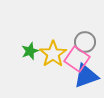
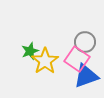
yellow star: moved 8 px left, 7 px down
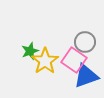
pink square: moved 3 px left, 1 px down
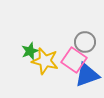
yellow star: rotated 24 degrees counterclockwise
blue triangle: moved 1 px right, 1 px up
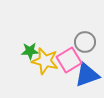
green star: rotated 18 degrees clockwise
pink square: moved 5 px left; rotated 25 degrees clockwise
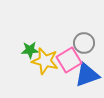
gray circle: moved 1 px left, 1 px down
green star: moved 1 px up
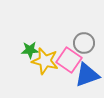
pink square: rotated 25 degrees counterclockwise
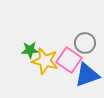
gray circle: moved 1 px right
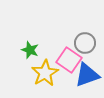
green star: rotated 24 degrees clockwise
yellow star: moved 12 px down; rotated 28 degrees clockwise
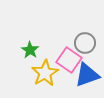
green star: rotated 12 degrees clockwise
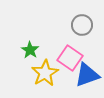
gray circle: moved 3 px left, 18 px up
pink square: moved 1 px right, 2 px up
